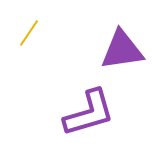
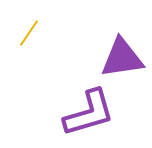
purple triangle: moved 8 px down
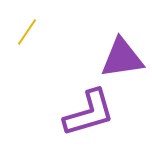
yellow line: moved 2 px left, 1 px up
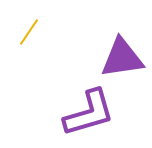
yellow line: moved 2 px right
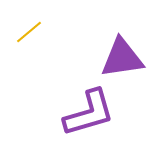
yellow line: rotated 16 degrees clockwise
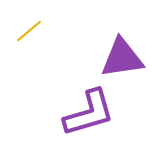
yellow line: moved 1 px up
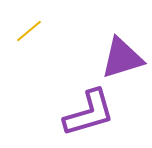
purple triangle: rotated 9 degrees counterclockwise
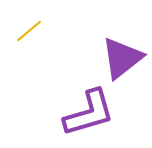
purple triangle: rotated 21 degrees counterclockwise
